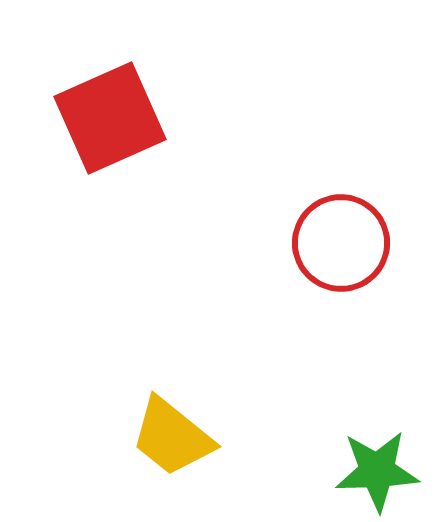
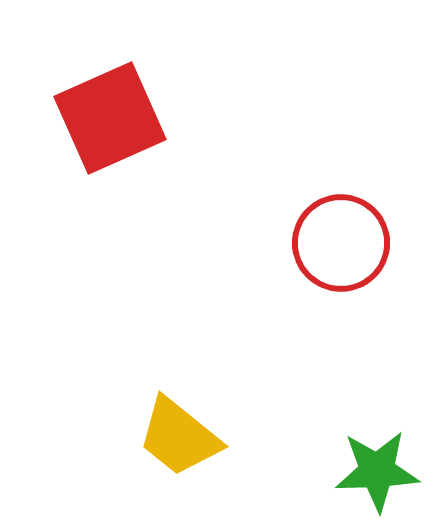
yellow trapezoid: moved 7 px right
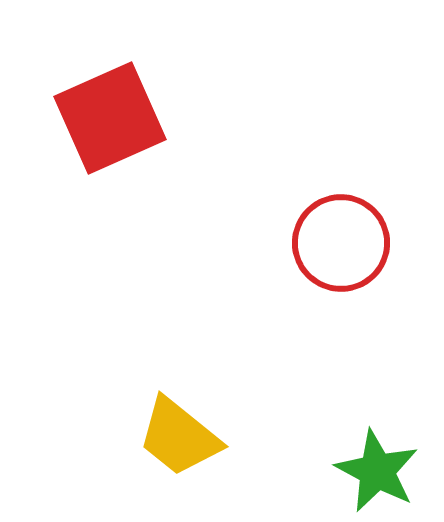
green star: rotated 30 degrees clockwise
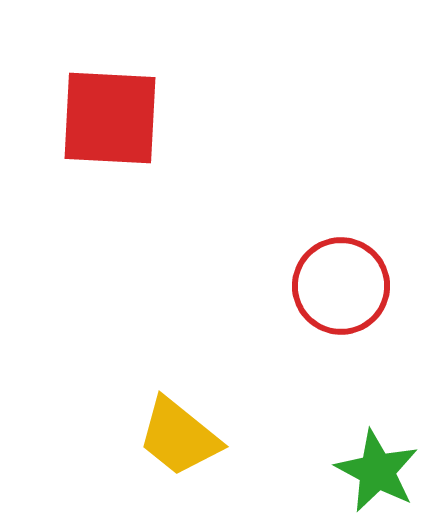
red square: rotated 27 degrees clockwise
red circle: moved 43 px down
